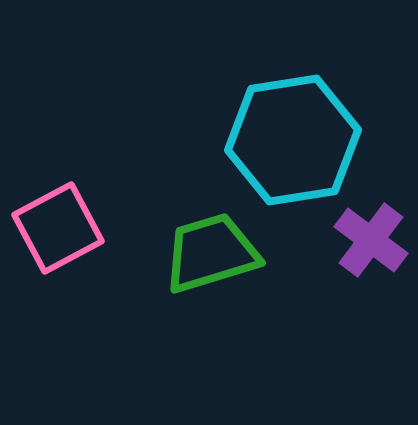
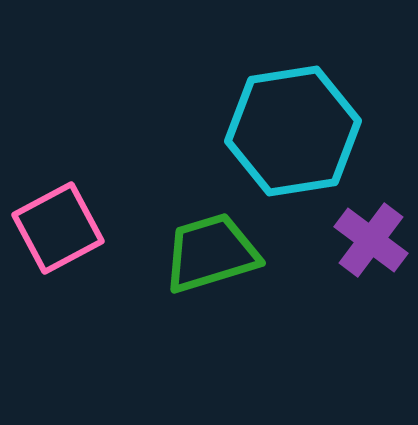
cyan hexagon: moved 9 px up
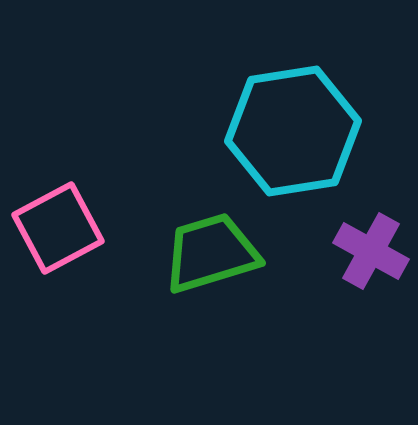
purple cross: moved 11 px down; rotated 8 degrees counterclockwise
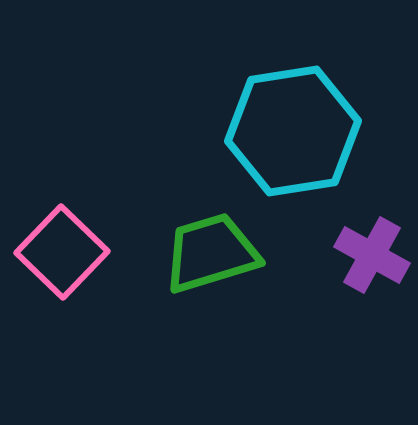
pink square: moved 4 px right, 24 px down; rotated 18 degrees counterclockwise
purple cross: moved 1 px right, 4 px down
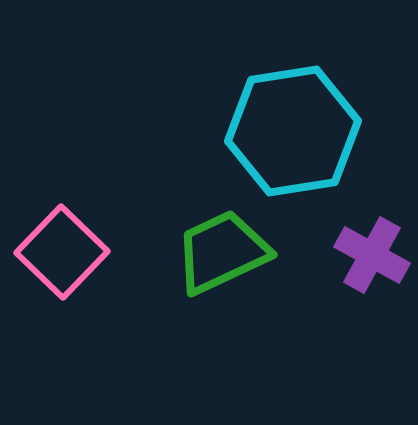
green trapezoid: moved 11 px right, 1 px up; rotated 8 degrees counterclockwise
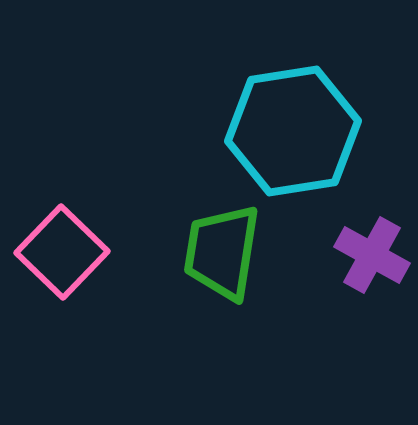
green trapezoid: rotated 56 degrees counterclockwise
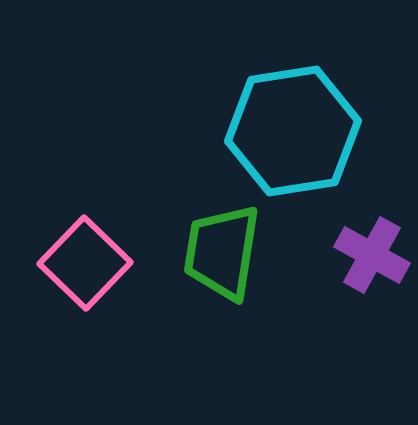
pink square: moved 23 px right, 11 px down
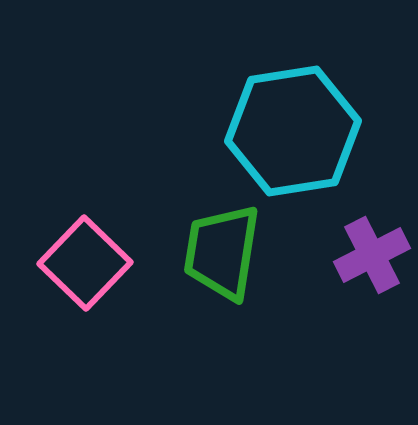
purple cross: rotated 34 degrees clockwise
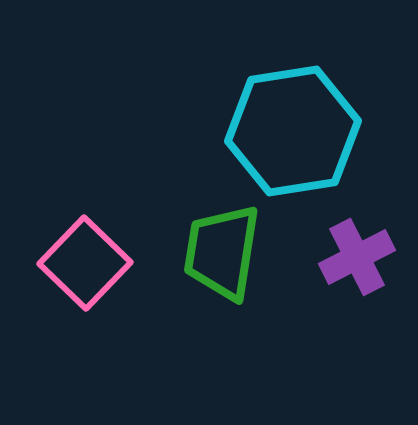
purple cross: moved 15 px left, 2 px down
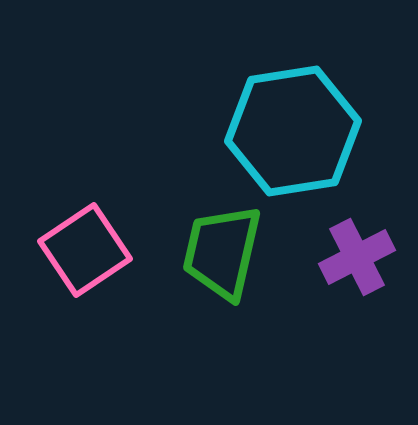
green trapezoid: rotated 4 degrees clockwise
pink square: moved 13 px up; rotated 12 degrees clockwise
